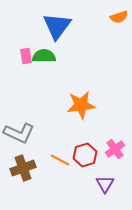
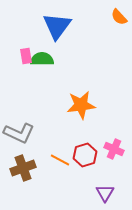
orange semicircle: rotated 66 degrees clockwise
green semicircle: moved 2 px left, 3 px down
pink cross: moved 1 px left; rotated 30 degrees counterclockwise
purple triangle: moved 9 px down
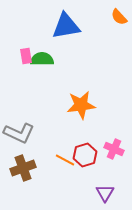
blue triangle: moved 9 px right; rotated 44 degrees clockwise
orange line: moved 5 px right
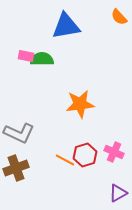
pink rectangle: rotated 70 degrees counterclockwise
orange star: moved 1 px left, 1 px up
pink cross: moved 3 px down
brown cross: moved 7 px left
purple triangle: moved 13 px right; rotated 30 degrees clockwise
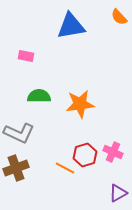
blue triangle: moved 5 px right
green semicircle: moved 3 px left, 37 px down
pink cross: moved 1 px left
orange line: moved 8 px down
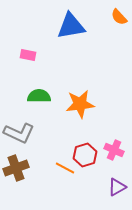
pink rectangle: moved 2 px right, 1 px up
pink cross: moved 1 px right, 2 px up
purple triangle: moved 1 px left, 6 px up
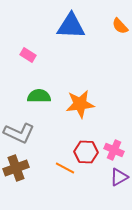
orange semicircle: moved 1 px right, 9 px down
blue triangle: rotated 12 degrees clockwise
pink rectangle: rotated 21 degrees clockwise
red hexagon: moved 1 px right, 3 px up; rotated 20 degrees clockwise
purple triangle: moved 2 px right, 10 px up
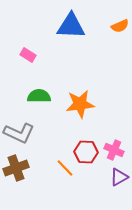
orange semicircle: rotated 72 degrees counterclockwise
orange line: rotated 18 degrees clockwise
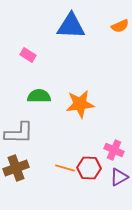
gray L-shape: rotated 24 degrees counterclockwise
red hexagon: moved 3 px right, 16 px down
orange line: rotated 30 degrees counterclockwise
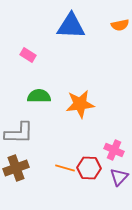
orange semicircle: moved 1 px up; rotated 12 degrees clockwise
purple triangle: rotated 18 degrees counterclockwise
